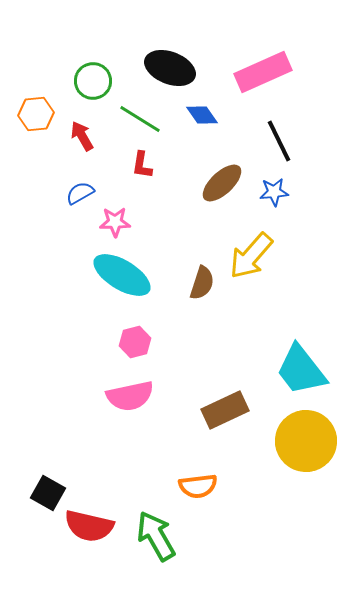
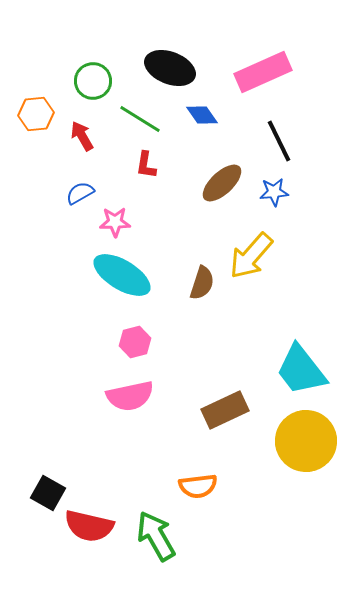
red L-shape: moved 4 px right
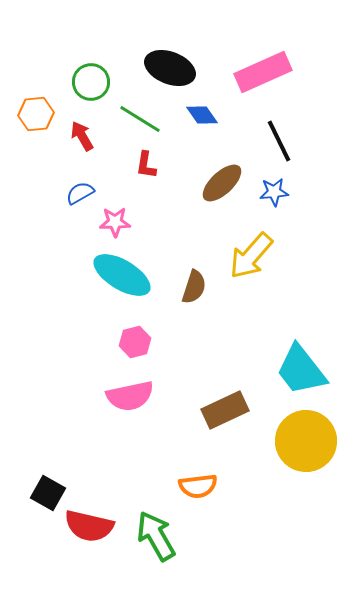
green circle: moved 2 px left, 1 px down
brown semicircle: moved 8 px left, 4 px down
